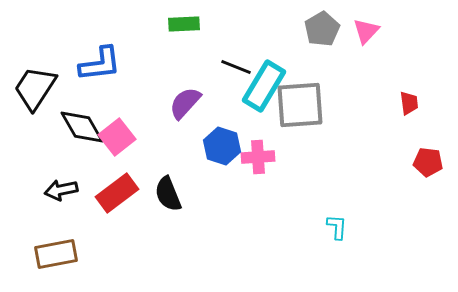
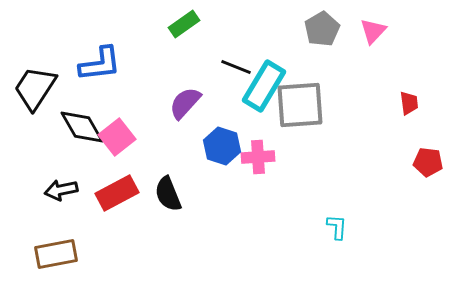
green rectangle: rotated 32 degrees counterclockwise
pink triangle: moved 7 px right
red rectangle: rotated 9 degrees clockwise
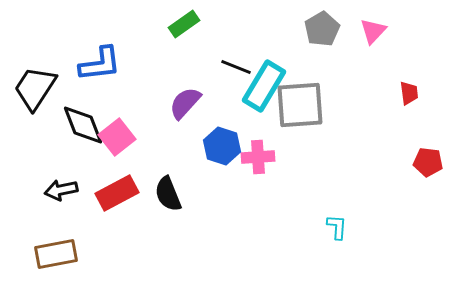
red trapezoid: moved 10 px up
black diamond: moved 1 px right, 2 px up; rotated 9 degrees clockwise
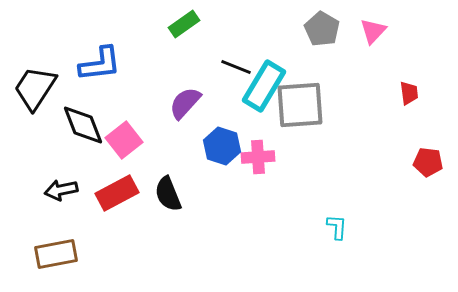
gray pentagon: rotated 12 degrees counterclockwise
pink square: moved 7 px right, 3 px down
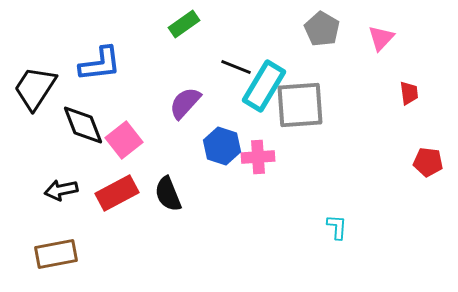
pink triangle: moved 8 px right, 7 px down
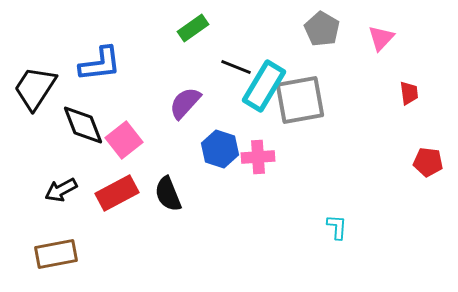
green rectangle: moved 9 px right, 4 px down
gray square: moved 5 px up; rotated 6 degrees counterclockwise
blue hexagon: moved 2 px left, 3 px down
black arrow: rotated 16 degrees counterclockwise
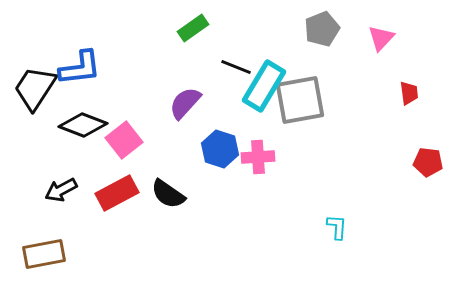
gray pentagon: rotated 20 degrees clockwise
blue L-shape: moved 20 px left, 4 px down
black diamond: rotated 48 degrees counterclockwise
black semicircle: rotated 33 degrees counterclockwise
brown rectangle: moved 12 px left
